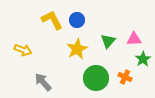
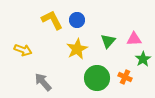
green circle: moved 1 px right
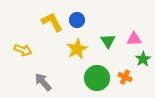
yellow L-shape: moved 2 px down
green triangle: rotated 14 degrees counterclockwise
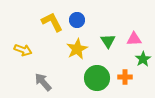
orange cross: rotated 24 degrees counterclockwise
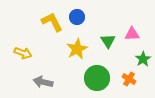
blue circle: moved 3 px up
pink triangle: moved 2 px left, 5 px up
yellow arrow: moved 3 px down
orange cross: moved 4 px right, 2 px down; rotated 32 degrees clockwise
gray arrow: rotated 36 degrees counterclockwise
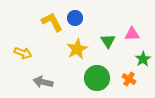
blue circle: moved 2 px left, 1 px down
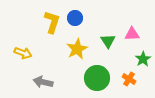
yellow L-shape: rotated 45 degrees clockwise
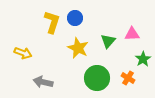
green triangle: rotated 14 degrees clockwise
yellow star: moved 1 px right, 1 px up; rotated 20 degrees counterclockwise
orange cross: moved 1 px left, 1 px up
